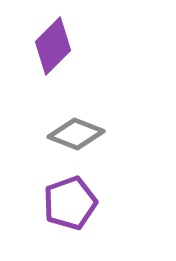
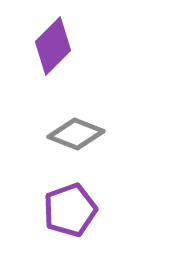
purple pentagon: moved 7 px down
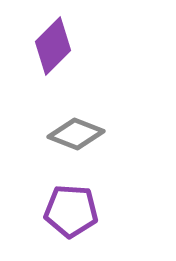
purple pentagon: moved 1 px right, 1 px down; rotated 24 degrees clockwise
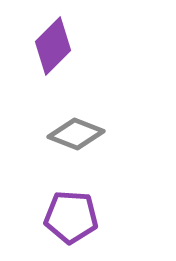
purple pentagon: moved 6 px down
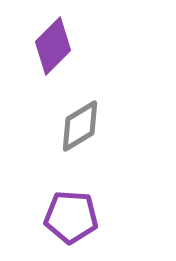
gray diamond: moved 4 px right, 8 px up; rotated 52 degrees counterclockwise
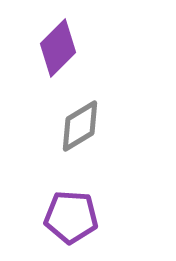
purple diamond: moved 5 px right, 2 px down
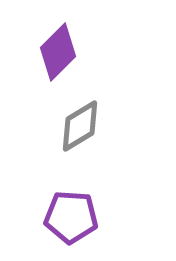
purple diamond: moved 4 px down
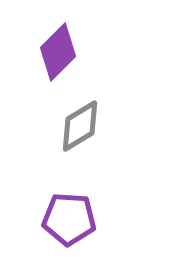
purple pentagon: moved 2 px left, 2 px down
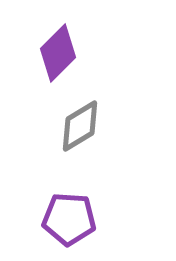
purple diamond: moved 1 px down
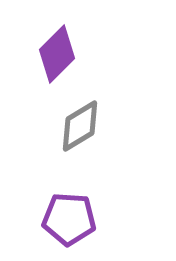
purple diamond: moved 1 px left, 1 px down
